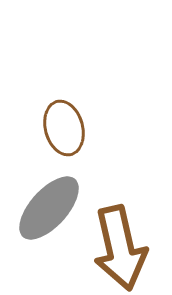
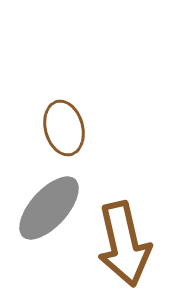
brown arrow: moved 4 px right, 4 px up
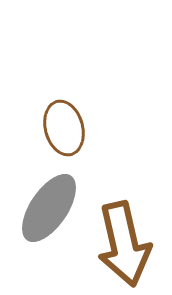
gray ellipse: rotated 8 degrees counterclockwise
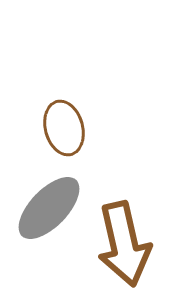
gray ellipse: rotated 10 degrees clockwise
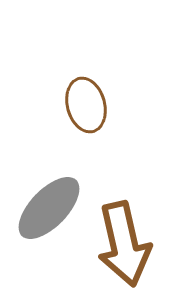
brown ellipse: moved 22 px right, 23 px up
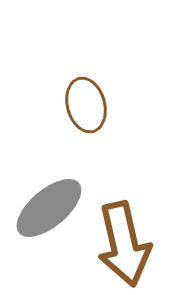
gray ellipse: rotated 6 degrees clockwise
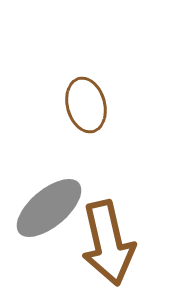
brown arrow: moved 16 px left, 1 px up
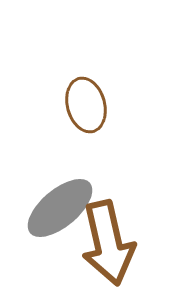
gray ellipse: moved 11 px right
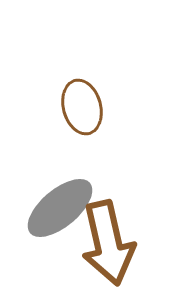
brown ellipse: moved 4 px left, 2 px down
